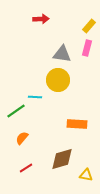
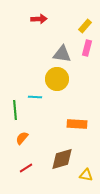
red arrow: moved 2 px left
yellow rectangle: moved 4 px left
yellow circle: moved 1 px left, 1 px up
green line: moved 1 px left, 1 px up; rotated 60 degrees counterclockwise
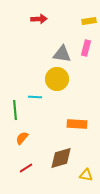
yellow rectangle: moved 4 px right, 5 px up; rotated 40 degrees clockwise
pink rectangle: moved 1 px left
brown diamond: moved 1 px left, 1 px up
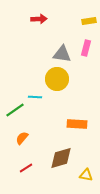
green line: rotated 60 degrees clockwise
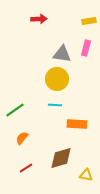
cyan line: moved 20 px right, 8 px down
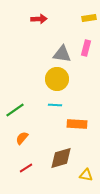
yellow rectangle: moved 3 px up
